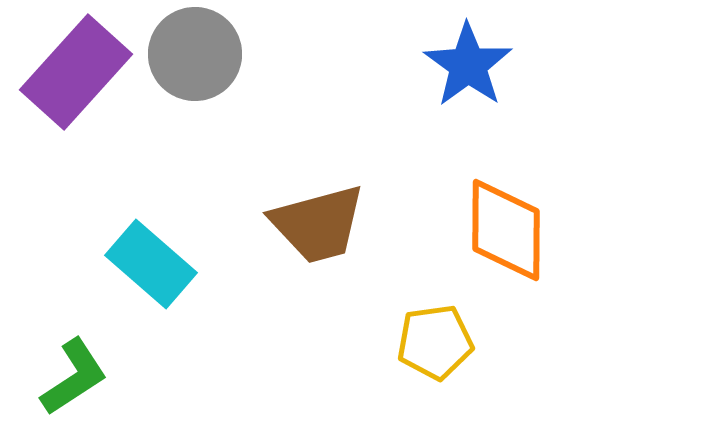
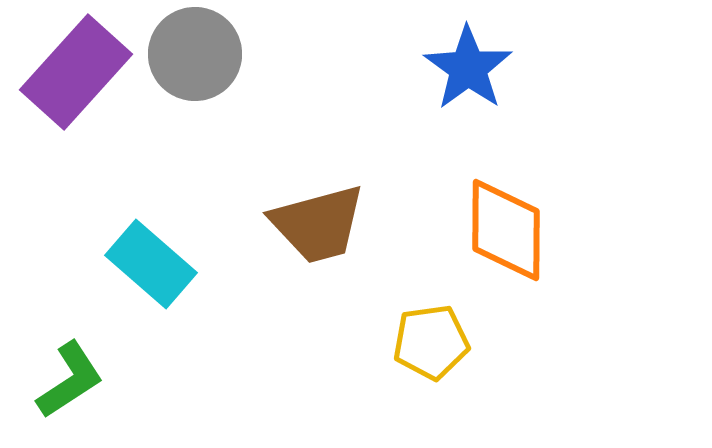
blue star: moved 3 px down
yellow pentagon: moved 4 px left
green L-shape: moved 4 px left, 3 px down
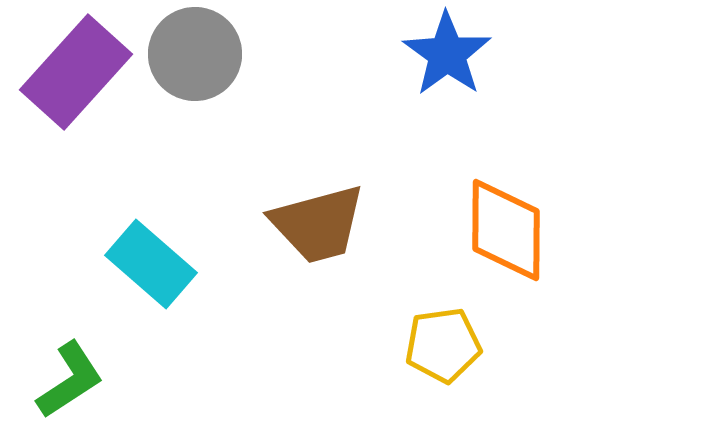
blue star: moved 21 px left, 14 px up
yellow pentagon: moved 12 px right, 3 px down
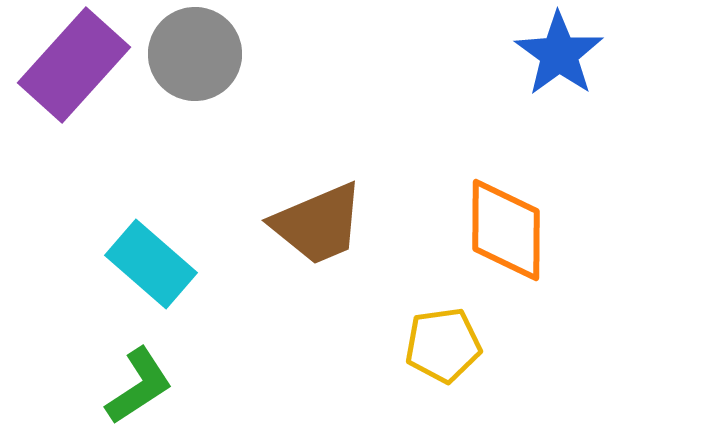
blue star: moved 112 px right
purple rectangle: moved 2 px left, 7 px up
brown trapezoid: rotated 8 degrees counterclockwise
green L-shape: moved 69 px right, 6 px down
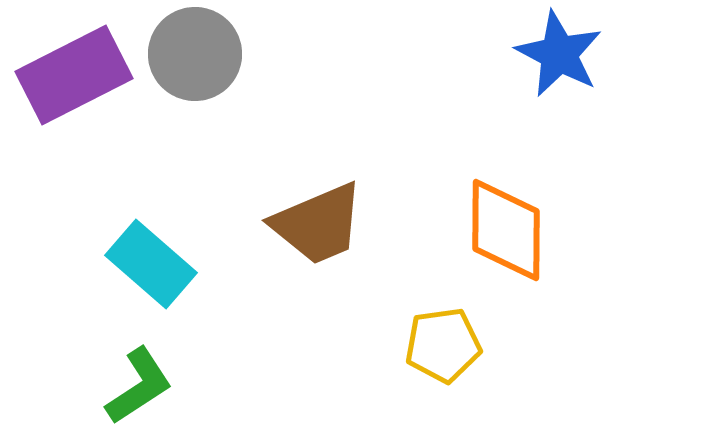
blue star: rotated 8 degrees counterclockwise
purple rectangle: moved 10 px down; rotated 21 degrees clockwise
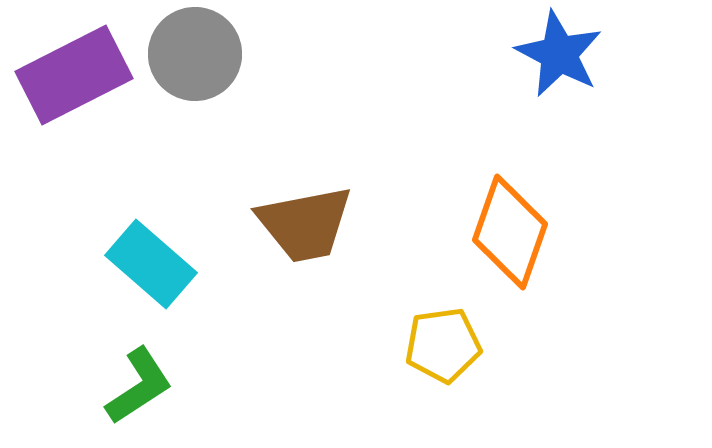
brown trapezoid: moved 13 px left; rotated 12 degrees clockwise
orange diamond: moved 4 px right, 2 px down; rotated 19 degrees clockwise
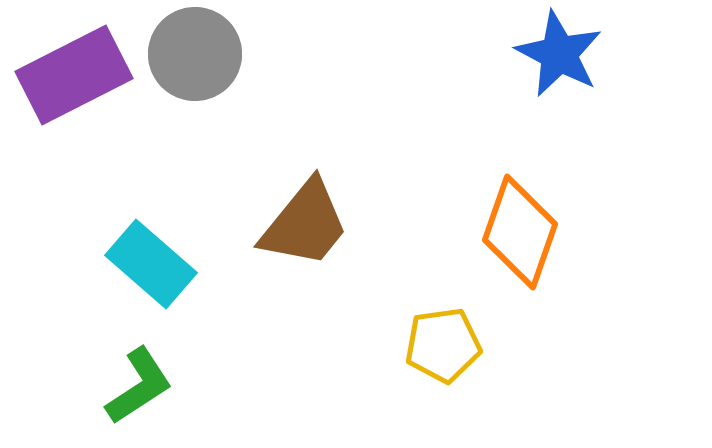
brown trapezoid: rotated 40 degrees counterclockwise
orange diamond: moved 10 px right
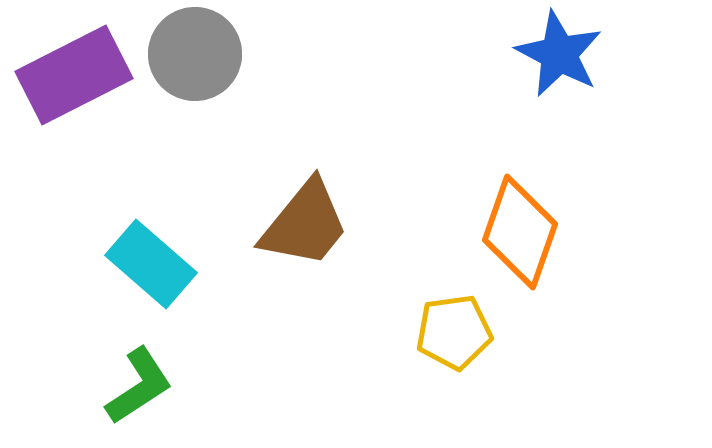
yellow pentagon: moved 11 px right, 13 px up
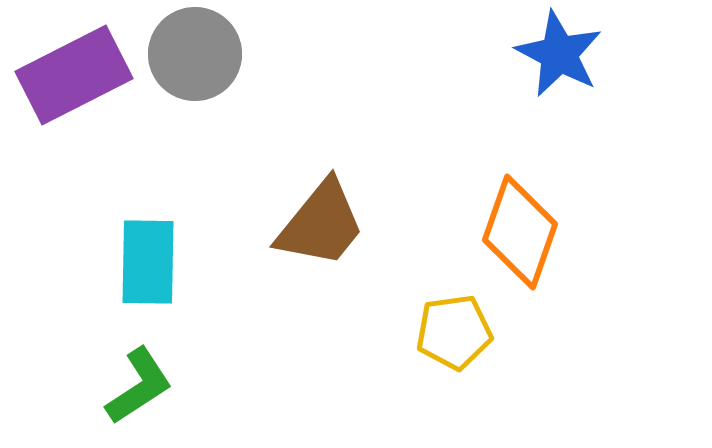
brown trapezoid: moved 16 px right
cyan rectangle: moved 3 px left, 2 px up; rotated 50 degrees clockwise
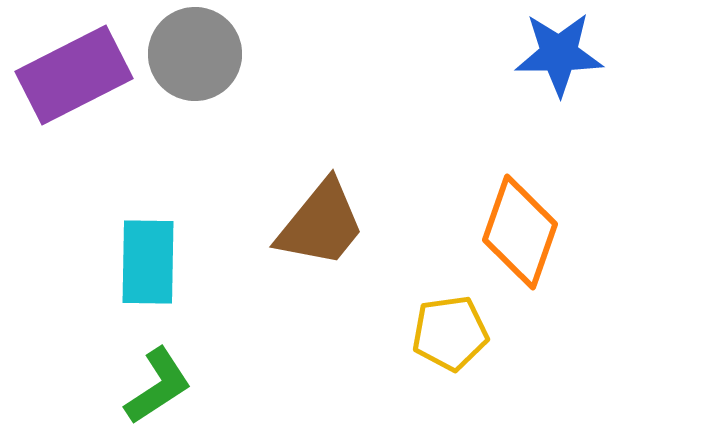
blue star: rotated 28 degrees counterclockwise
yellow pentagon: moved 4 px left, 1 px down
green L-shape: moved 19 px right
